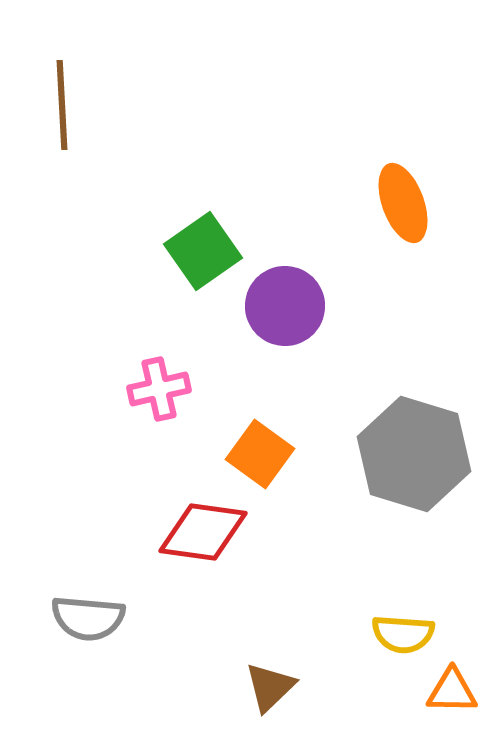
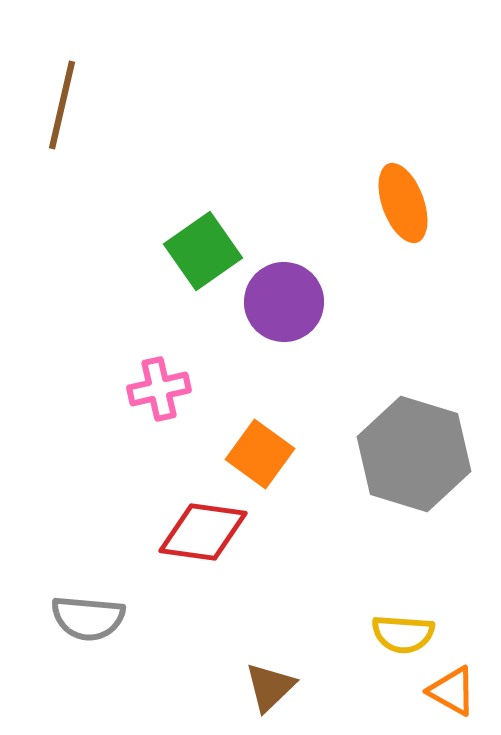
brown line: rotated 16 degrees clockwise
purple circle: moved 1 px left, 4 px up
orange triangle: rotated 28 degrees clockwise
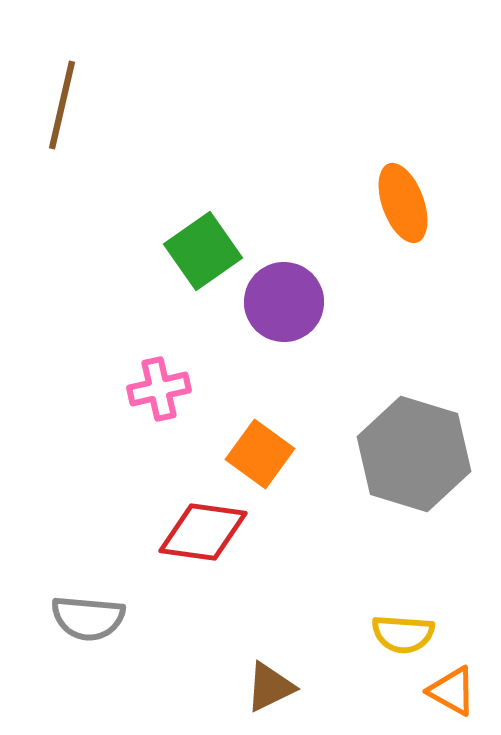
brown triangle: rotated 18 degrees clockwise
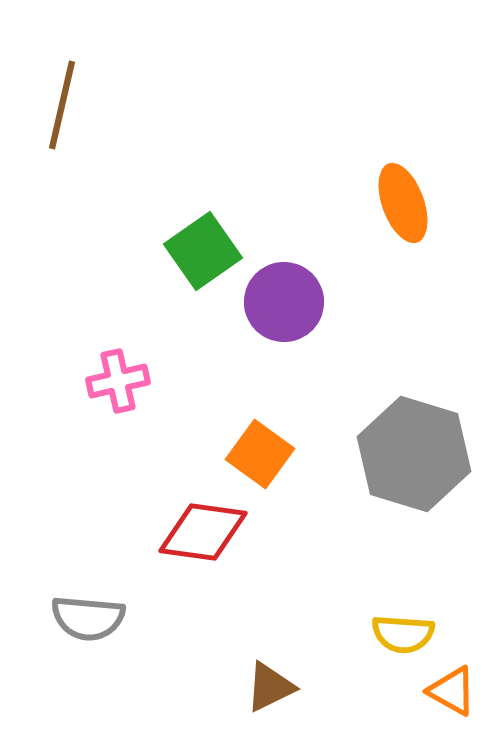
pink cross: moved 41 px left, 8 px up
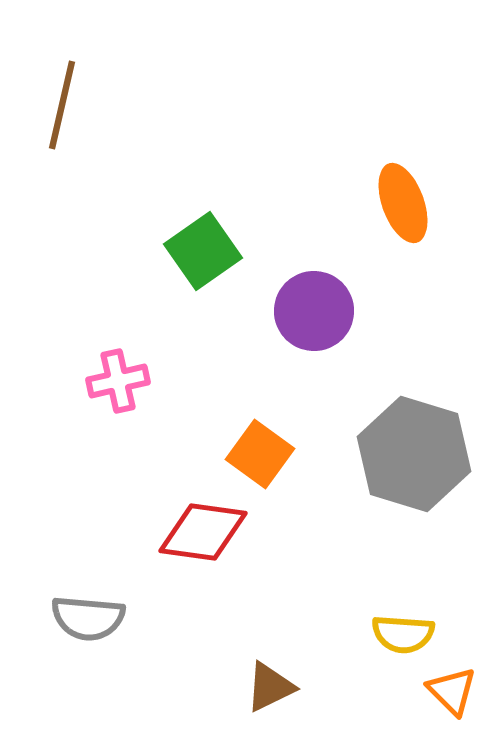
purple circle: moved 30 px right, 9 px down
orange triangle: rotated 16 degrees clockwise
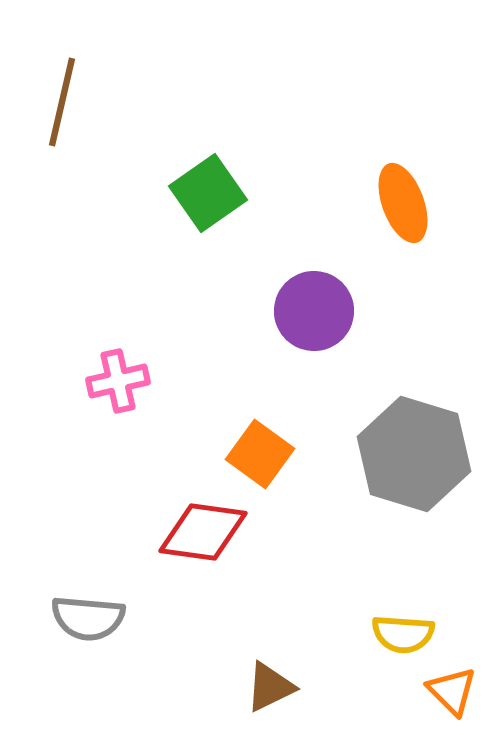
brown line: moved 3 px up
green square: moved 5 px right, 58 px up
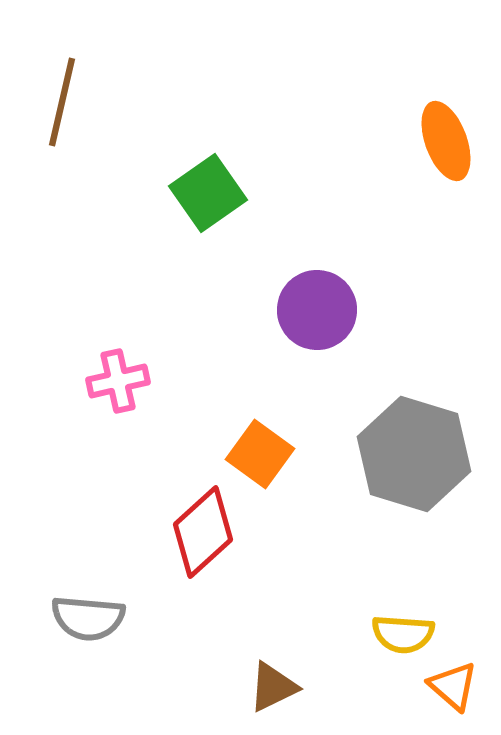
orange ellipse: moved 43 px right, 62 px up
purple circle: moved 3 px right, 1 px up
red diamond: rotated 50 degrees counterclockwise
brown triangle: moved 3 px right
orange triangle: moved 1 px right, 5 px up; rotated 4 degrees counterclockwise
